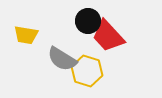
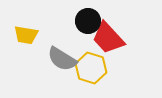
red trapezoid: moved 2 px down
yellow hexagon: moved 4 px right, 3 px up
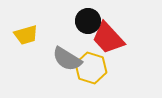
yellow trapezoid: rotated 25 degrees counterclockwise
gray semicircle: moved 5 px right
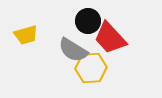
red trapezoid: moved 2 px right
gray semicircle: moved 6 px right, 9 px up
yellow hexagon: rotated 20 degrees counterclockwise
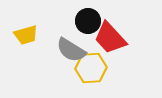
gray semicircle: moved 2 px left
